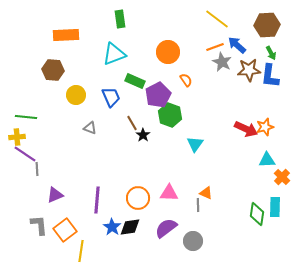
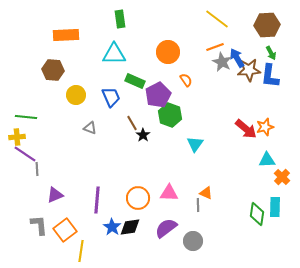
blue arrow at (237, 45): moved 13 px down; rotated 18 degrees clockwise
cyan triangle at (114, 54): rotated 20 degrees clockwise
red arrow at (246, 129): rotated 15 degrees clockwise
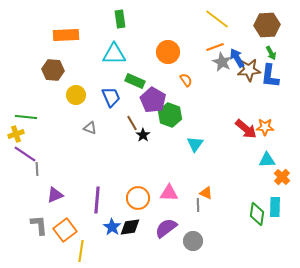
purple pentagon at (158, 95): moved 5 px left, 5 px down; rotated 15 degrees counterclockwise
orange star at (265, 127): rotated 18 degrees clockwise
yellow cross at (17, 137): moved 1 px left, 3 px up; rotated 14 degrees counterclockwise
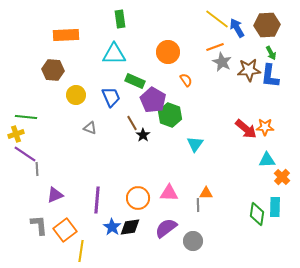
blue arrow at (237, 58): moved 30 px up
orange triangle at (206, 193): rotated 24 degrees counterclockwise
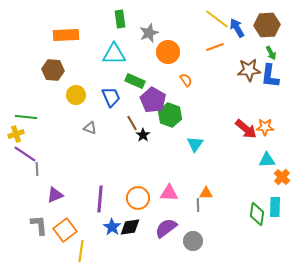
gray star at (222, 62): moved 73 px left, 29 px up; rotated 24 degrees clockwise
purple line at (97, 200): moved 3 px right, 1 px up
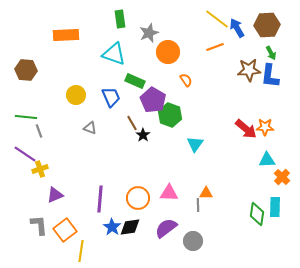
cyan triangle at (114, 54): rotated 20 degrees clockwise
brown hexagon at (53, 70): moved 27 px left
yellow cross at (16, 134): moved 24 px right, 35 px down
gray line at (37, 169): moved 2 px right, 38 px up; rotated 16 degrees counterclockwise
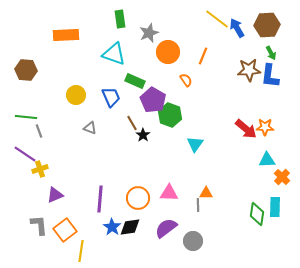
orange line at (215, 47): moved 12 px left, 9 px down; rotated 48 degrees counterclockwise
